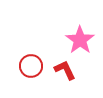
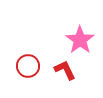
red circle: moved 3 px left
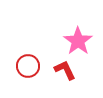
pink star: moved 2 px left, 1 px down
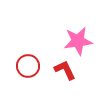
pink star: rotated 28 degrees clockwise
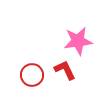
red circle: moved 4 px right, 9 px down
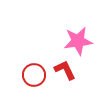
red circle: moved 2 px right
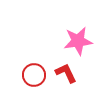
red L-shape: moved 1 px right, 3 px down
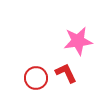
red circle: moved 2 px right, 3 px down
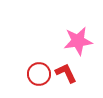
red circle: moved 3 px right, 4 px up
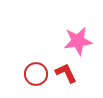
red circle: moved 3 px left
